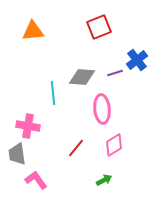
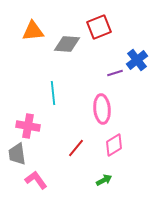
gray diamond: moved 15 px left, 33 px up
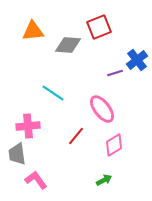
gray diamond: moved 1 px right, 1 px down
cyan line: rotated 50 degrees counterclockwise
pink ellipse: rotated 32 degrees counterclockwise
pink cross: rotated 15 degrees counterclockwise
red line: moved 12 px up
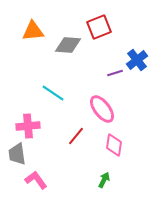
pink diamond: rotated 50 degrees counterclockwise
green arrow: rotated 35 degrees counterclockwise
